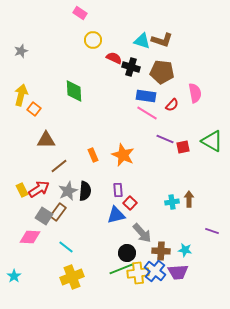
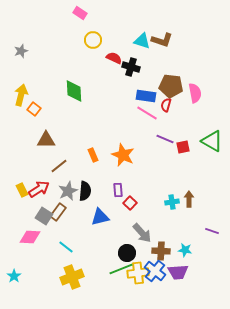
brown pentagon at (162, 72): moved 9 px right, 14 px down
red semicircle at (172, 105): moved 6 px left; rotated 152 degrees clockwise
blue triangle at (116, 215): moved 16 px left, 2 px down
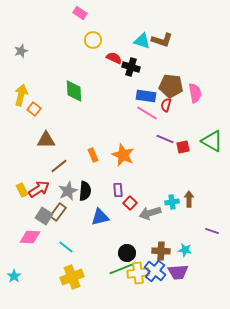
gray arrow at (142, 233): moved 8 px right, 20 px up; rotated 115 degrees clockwise
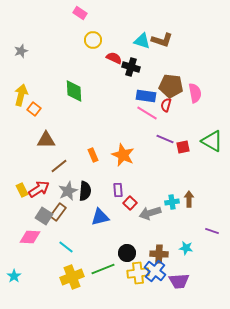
cyan star at (185, 250): moved 1 px right, 2 px up
brown cross at (161, 251): moved 2 px left, 3 px down
green line at (121, 269): moved 18 px left
purple trapezoid at (178, 272): moved 1 px right, 9 px down
